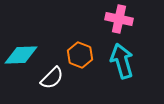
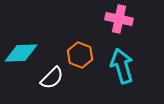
cyan diamond: moved 2 px up
cyan arrow: moved 5 px down
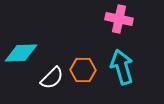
orange hexagon: moved 3 px right, 15 px down; rotated 20 degrees counterclockwise
cyan arrow: moved 1 px down
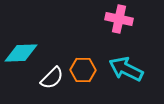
cyan arrow: moved 4 px right, 2 px down; rotated 48 degrees counterclockwise
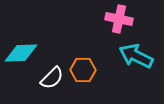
cyan arrow: moved 10 px right, 13 px up
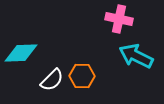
orange hexagon: moved 1 px left, 6 px down
white semicircle: moved 2 px down
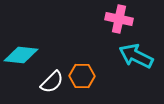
cyan diamond: moved 2 px down; rotated 8 degrees clockwise
white semicircle: moved 2 px down
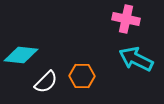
pink cross: moved 7 px right
cyan arrow: moved 3 px down
white semicircle: moved 6 px left
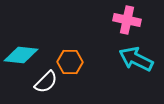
pink cross: moved 1 px right, 1 px down
orange hexagon: moved 12 px left, 14 px up
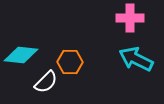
pink cross: moved 3 px right, 2 px up; rotated 12 degrees counterclockwise
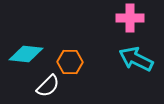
cyan diamond: moved 5 px right, 1 px up
white semicircle: moved 2 px right, 4 px down
